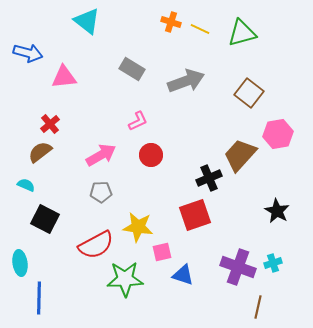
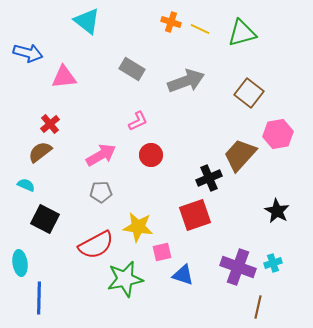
green star: rotated 9 degrees counterclockwise
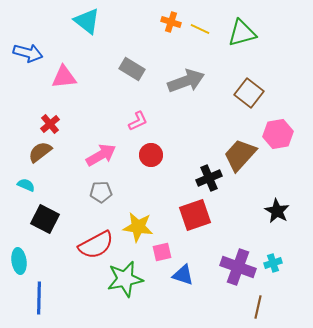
cyan ellipse: moved 1 px left, 2 px up
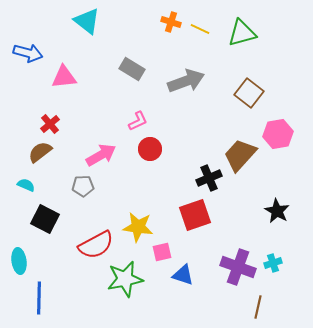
red circle: moved 1 px left, 6 px up
gray pentagon: moved 18 px left, 6 px up
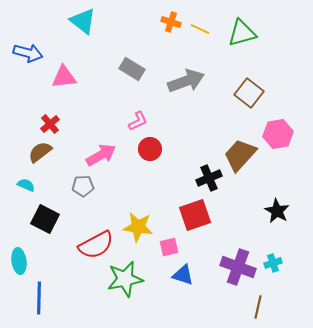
cyan triangle: moved 4 px left
pink square: moved 7 px right, 5 px up
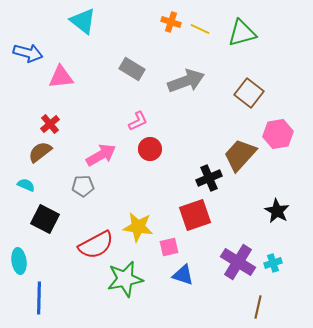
pink triangle: moved 3 px left
purple cross: moved 5 px up; rotated 12 degrees clockwise
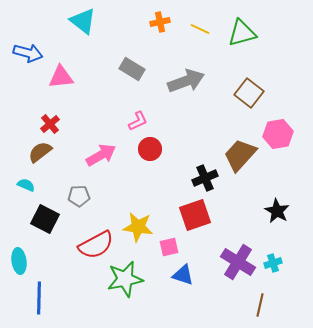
orange cross: moved 11 px left; rotated 30 degrees counterclockwise
black cross: moved 4 px left
gray pentagon: moved 4 px left, 10 px down
brown line: moved 2 px right, 2 px up
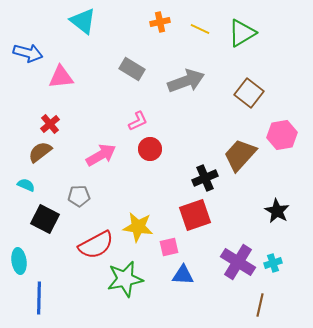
green triangle: rotated 16 degrees counterclockwise
pink hexagon: moved 4 px right, 1 px down
blue triangle: rotated 15 degrees counterclockwise
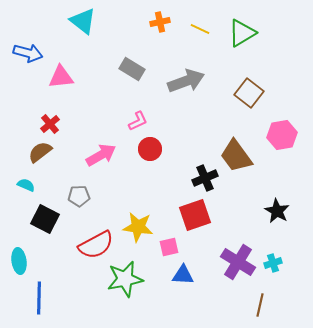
brown trapezoid: moved 4 px left, 1 px down; rotated 78 degrees counterclockwise
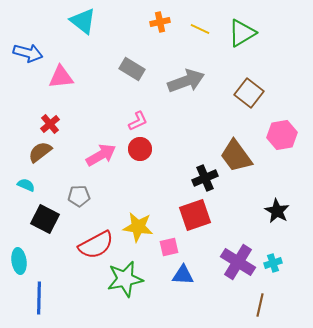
red circle: moved 10 px left
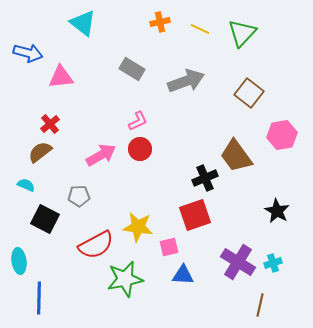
cyan triangle: moved 2 px down
green triangle: rotated 16 degrees counterclockwise
